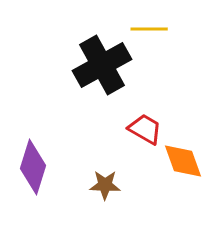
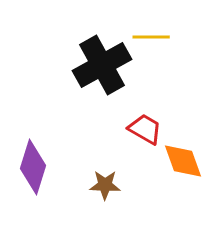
yellow line: moved 2 px right, 8 px down
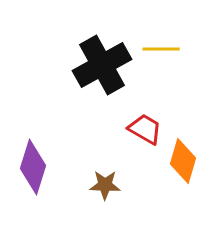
yellow line: moved 10 px right, 12 px down
orange diamond: rotated 36 degrees clockwise
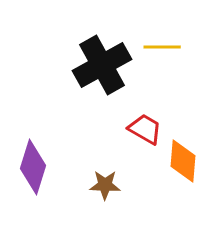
yellow line: moved 1 px right, 2 px up
orange diamond: rotated 12 degrees counterclockwise
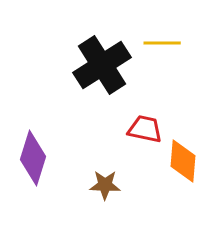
yellow line: moved 4 px up
black cross: rotated 4 degrees counterclockwise
red trapezoid: rotated 18 degrees counterclockwise
purple diamond: moved 9 px up
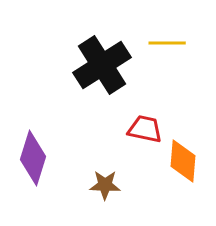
yellow line: moved 5 px right
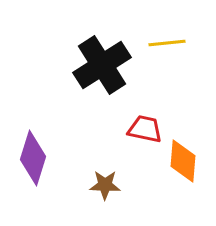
yellow line: rotated 6 degrees counterclockwise
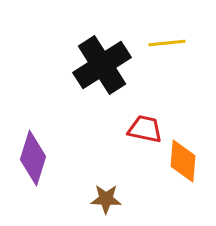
brown star: moved 1 px right, 14 px down
